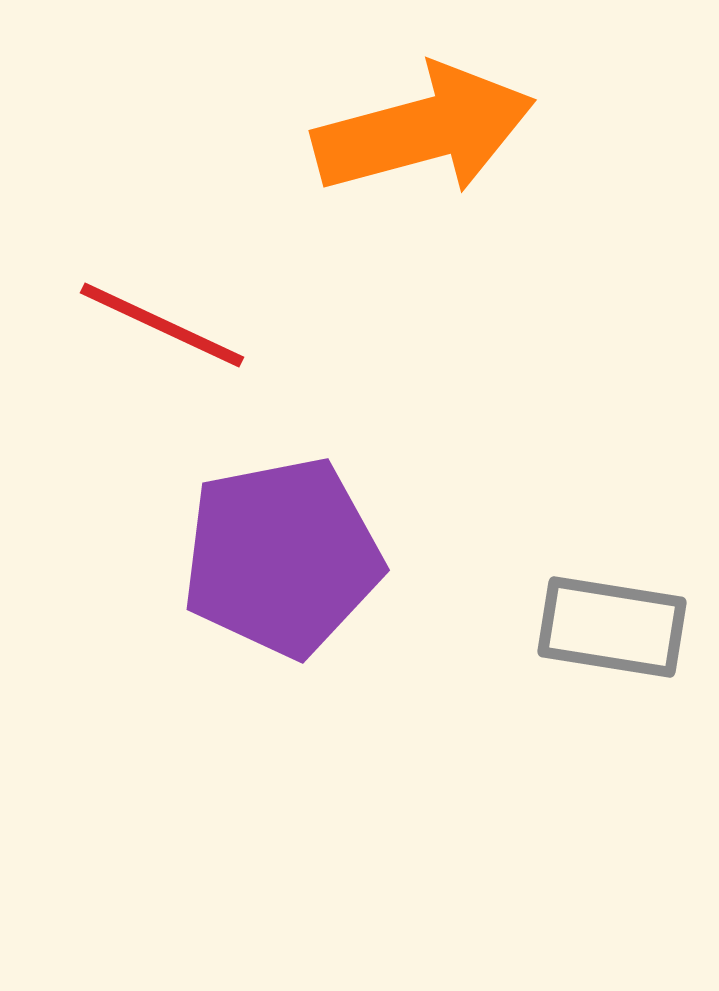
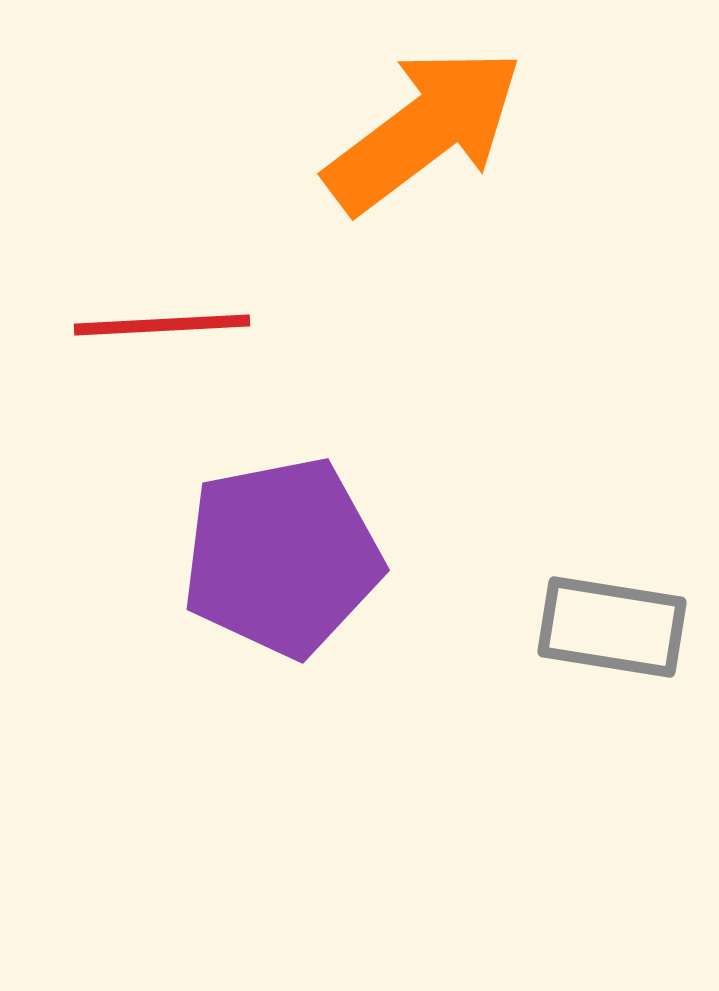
orange arrow: rotated 22 degrees counterclockwise
red line: rotated 28 degrees counterclockwise
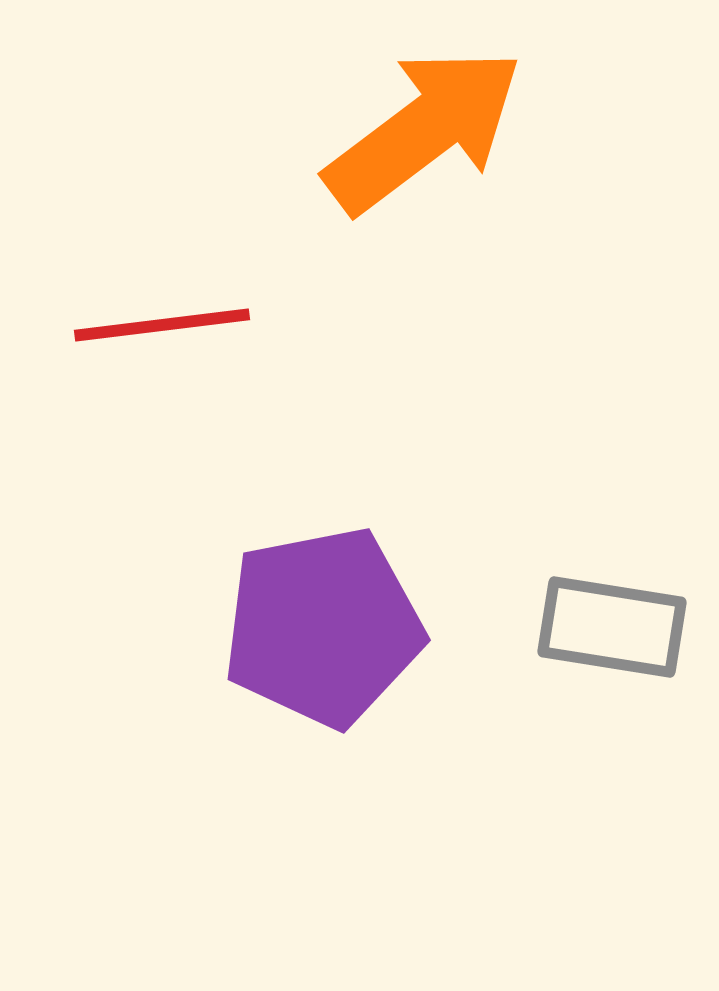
red line: rotated 4 degrees counterclockwise
purple pentagon: moved 41 px right, 70 px down
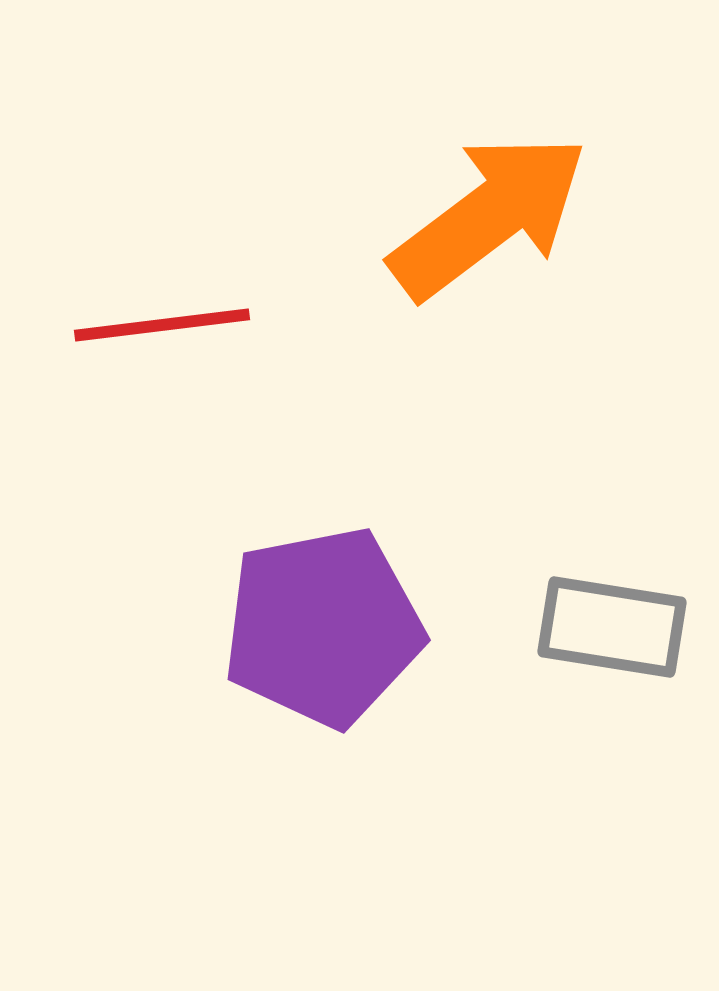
orange arrow: moved 65 px right, 86 px down
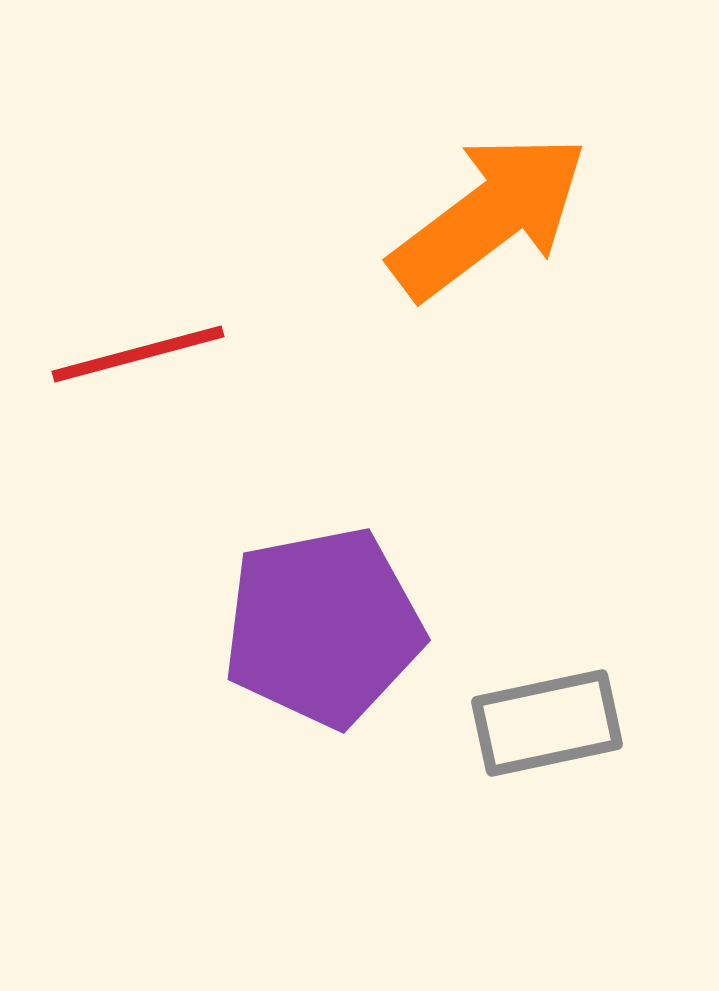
red line: moved 24 px left, 29 px down; rotated 8 degrees counterclockwise
gray rectangle: moved 65 px left, 96 px down; rotated 21 degrees counterclockwise
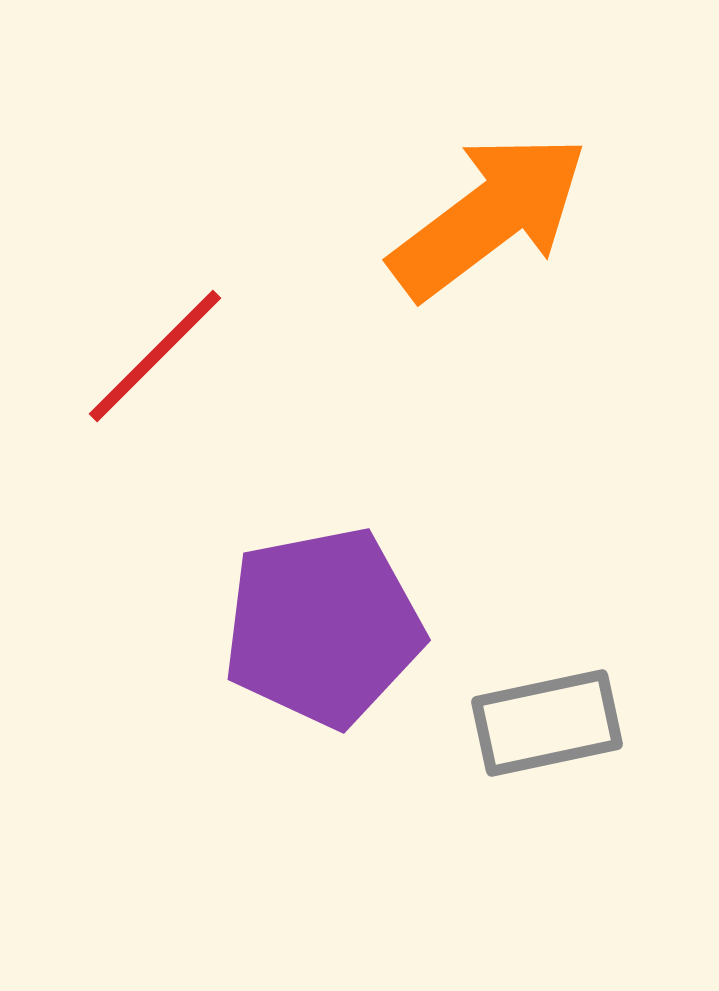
red line: moved 17 px right, 2 px down; rotated 30 degrees counterclockwise
